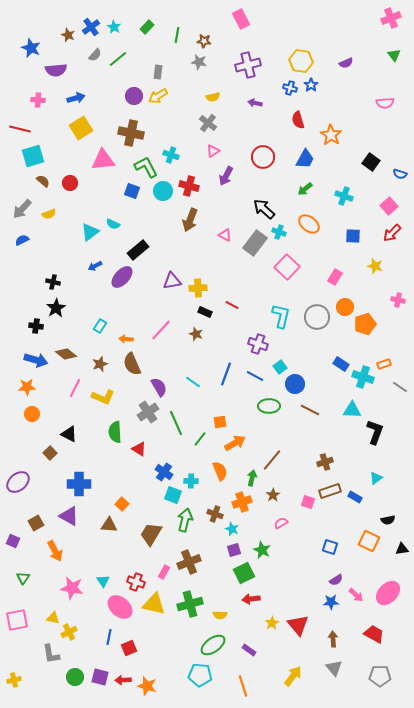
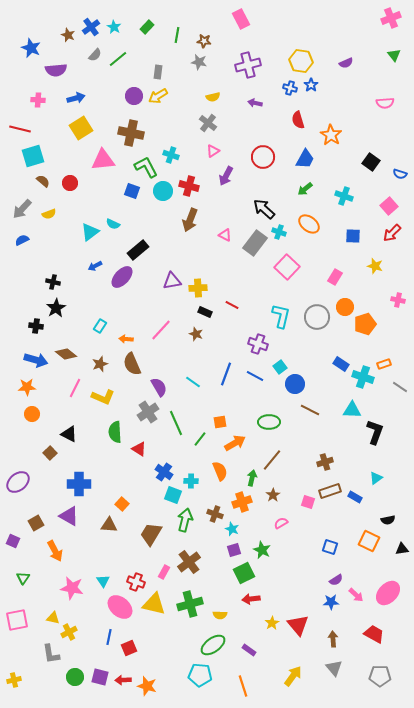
green ellipse at (269, 406): moved 16 px down
brown cross at (189, 562): rotated 15 degrees counterclockwise
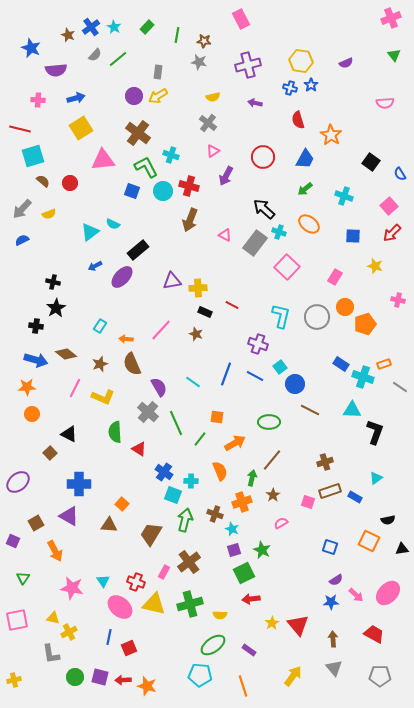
brown cross at (131, 133): moved 7 px right; rotated 25 degrees clockwise
blue semicircle at (400, 174): rotated 40 degrees clockwise
gray cross at (148, 412): rotated 15 degrees counterclockwise
orange square at (220, 422): moved 3 px left, 5 px up; rotated 16 degrees clockwise
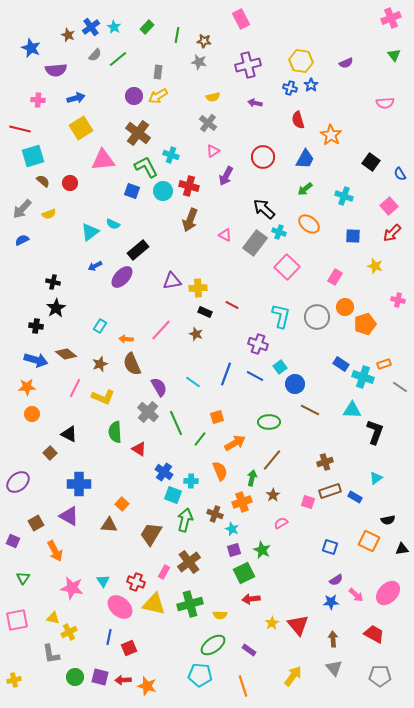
orange square at (217, 417): rotated 24 degrees counterclockwise
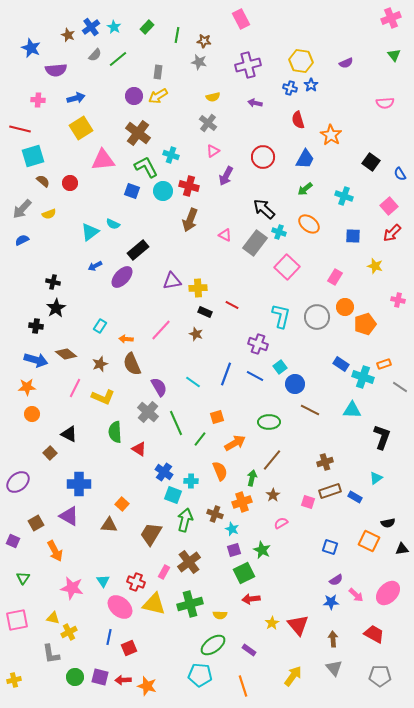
black L-shape at (375, 432): moved 7 px right, 5 px down
black semicircle at (388, 520): moved 3 px down
